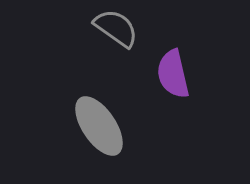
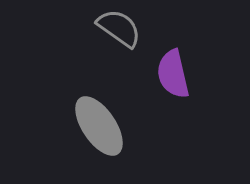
gray semicircle: moved 3 px right
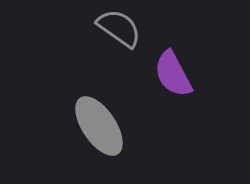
purple semicircle: rotated 15 degrees counterclockwise
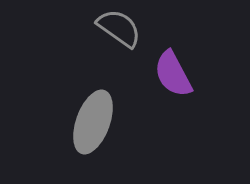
gray ellipse: moved 6 px left, 4 px up; rotated 54 degrees clockwise
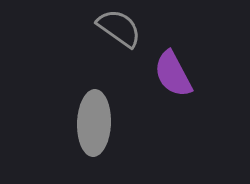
gray ellipse: moved 1 px right, 1 px down; rotated 18 degrees counterclockwise
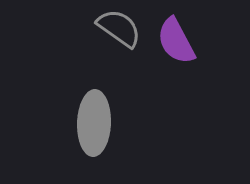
purple semicircle: moved 3 px right, 33 px up
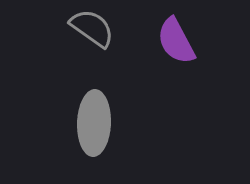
gray semicircle: moved 27 px left
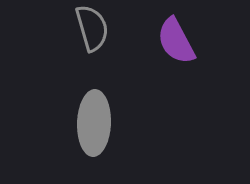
gray semicircle: rotated 39 degrees clockwise
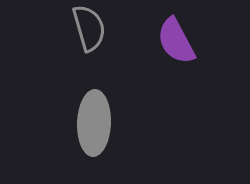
gray semicircle: moved 3 px left
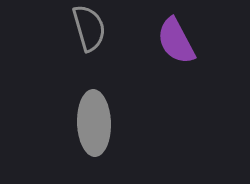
gray ellipse: rotated 4 degrees counterclockwise
